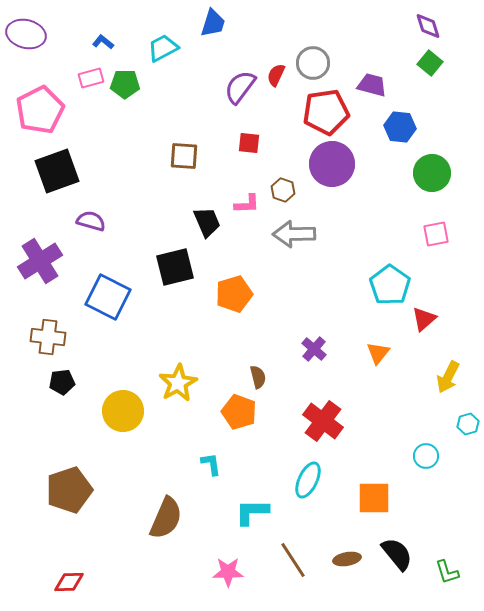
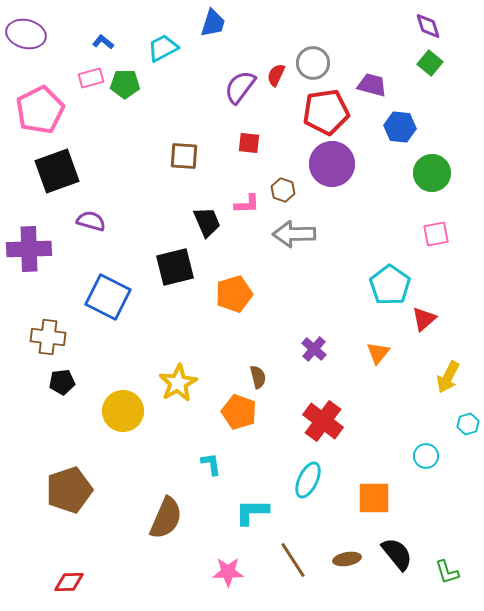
purple cross at (40, 261): moved 11 px left, 12 px up; rotated 30 degrees clockwise
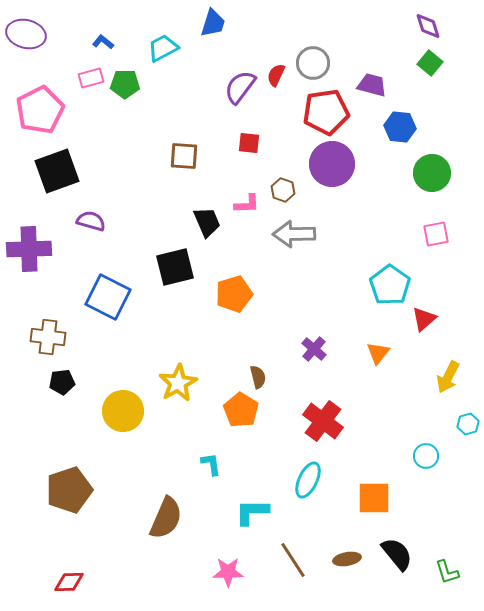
orange pentagon at (239, 412): moved 2 px right, 2 px up; rotated 12 degrees clockwise
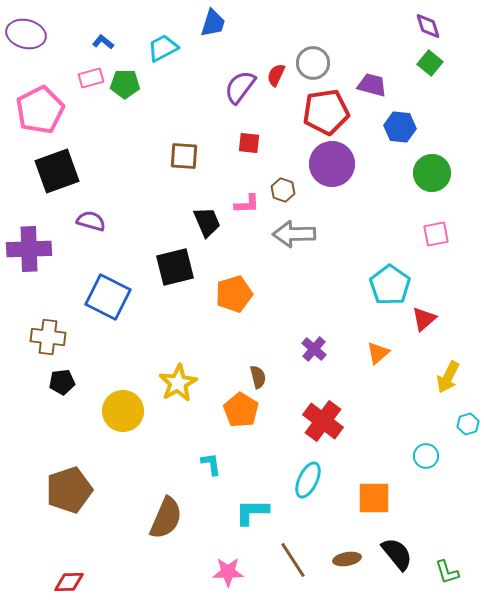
orange triangle at (378, 353): rotated 10 degrees clockwise
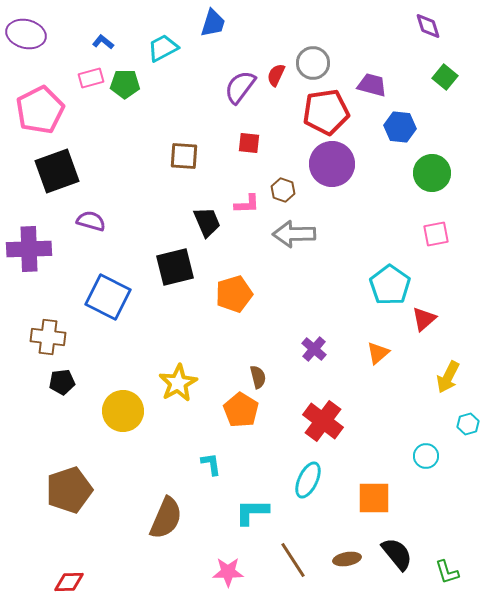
green square at (430, 63): moved 15 px right, 14 px down
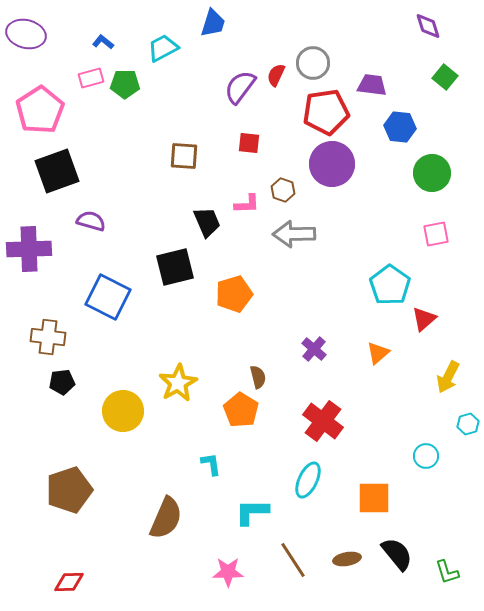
purple trapezoid at (372, 85): rotated 8 degrees counterclockwise
pink pentagon at (40, 110): rotated 6 degrees counterclockwise
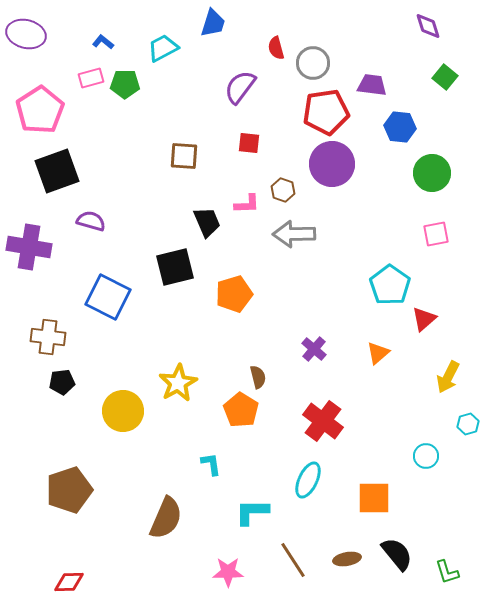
red semicircle at (276, 75): moved 27 px up; rotated 40 degrees counterclockwise
purple cross at (29, 249): moved 2 px up; rotated 12 degrees clockwise
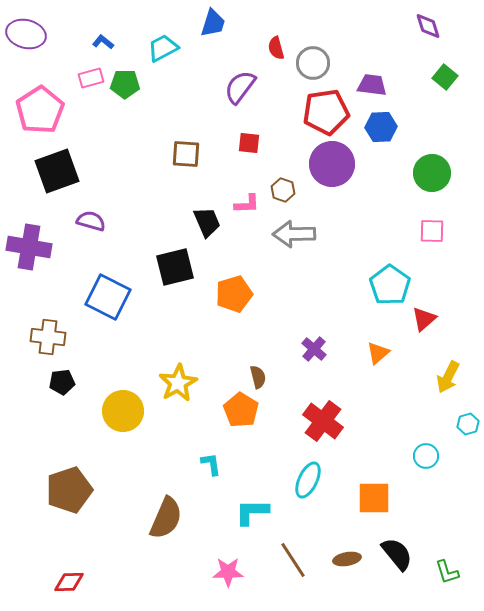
blue hexagon at (400, 127): moved 19 px left; rotated 8 degrees counterclockwise
brown square at (184, 156): moved 2 px right, 2 px up
pink square at (436, 234): moved 4 px left, 3 px up; rotated 12 degrees clockwise
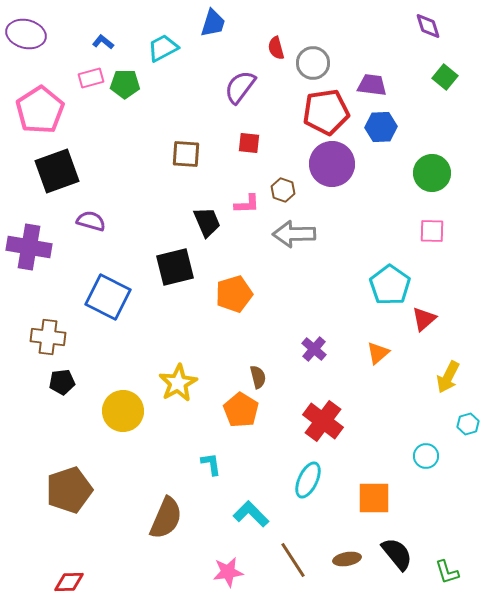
cyan L-shape at (252, 512): moved 1 px left, 2 px down; rotated 45 degrees clockwise
pink star at (228, 572): rotated 8 degrees counterclockwise
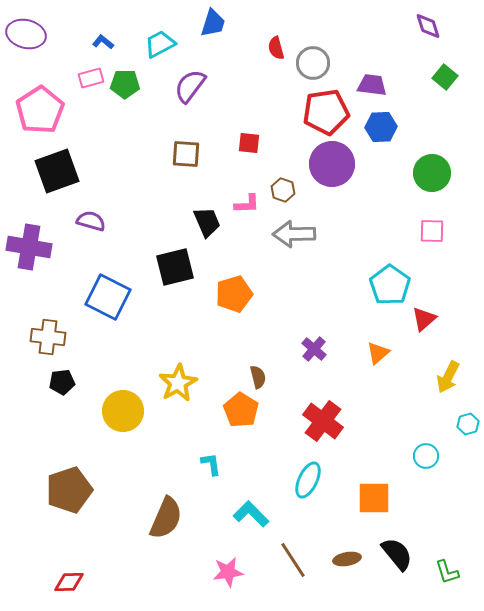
cyan trapezoid at (163, 48): moved 3 px left, 4 px up
purple semicircle at (240, 87): moved 50 px left, 1 px up
